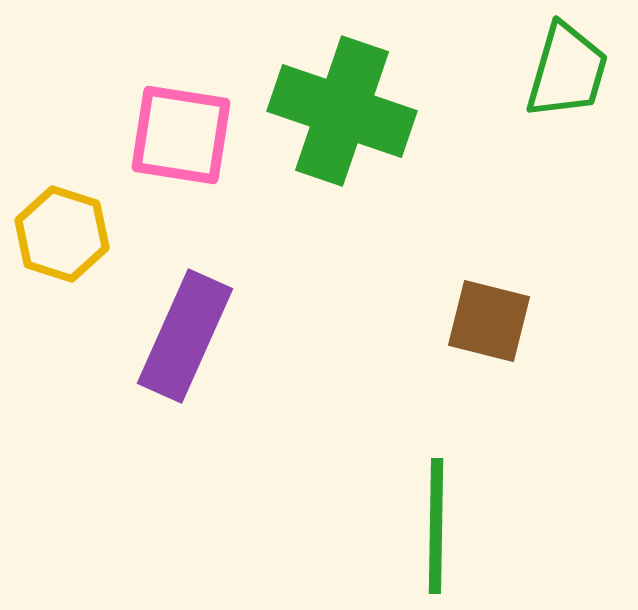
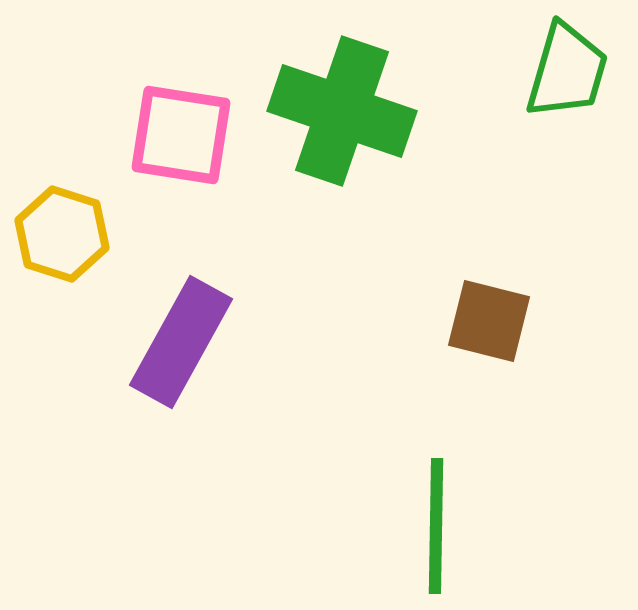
purple rectangle: moved 4 px left, 6 px down; rotated 5 degrees clockwise
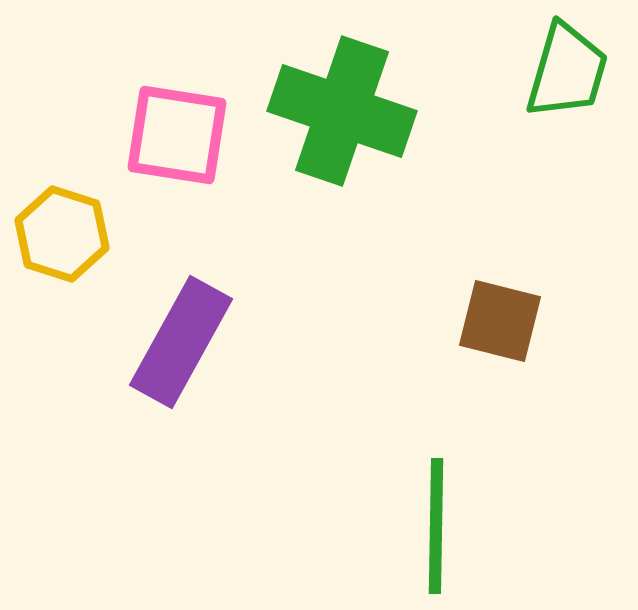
pink square: moved 4 px left
brown square: moved 11 px right
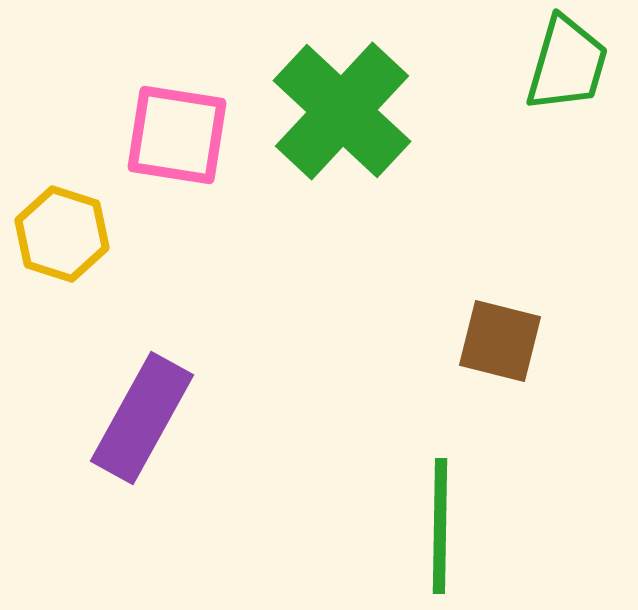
green trapezoid: moved 7 px up
green cross: rotated 24 degrees clockwise
brown square: moved 20 px down
purple rectangle: moved 39 px left, 76 px down
green line: moved 4 px right
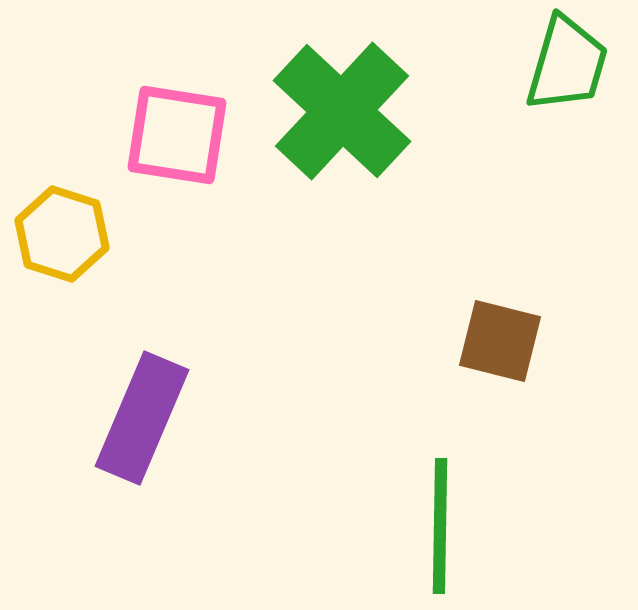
purple rectangle: rotated 6 degrees counterclockwise
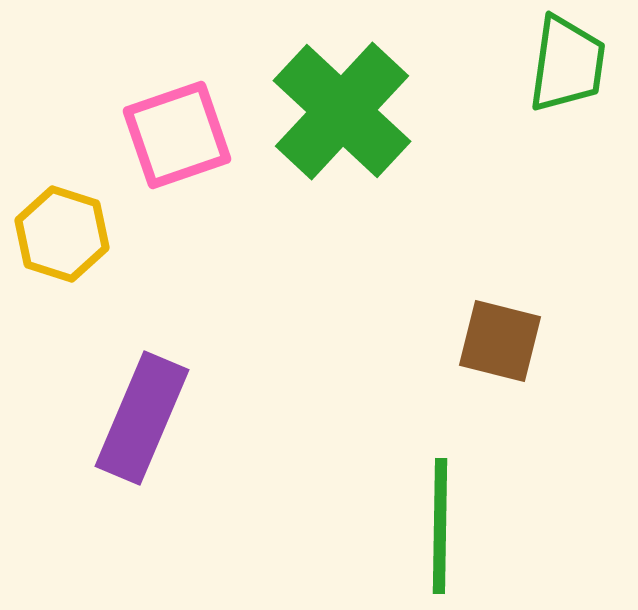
green trapezoid: rotated 8 degrees counterclockwise
pink square: rotated 28 degrees counterclockwise
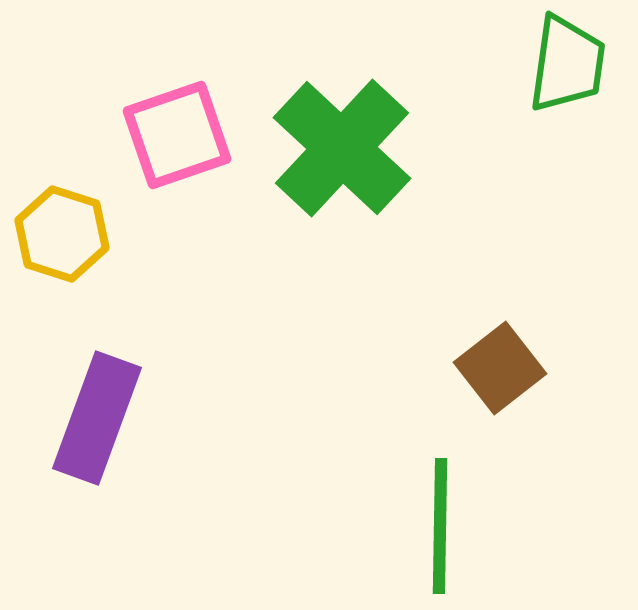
green cross: moved 37 px down
brown square: moved 27 px down; rotated 38 degrees clockwise
purple rectangle: moved 45 px left; rotated 3 degrees counterclockwise
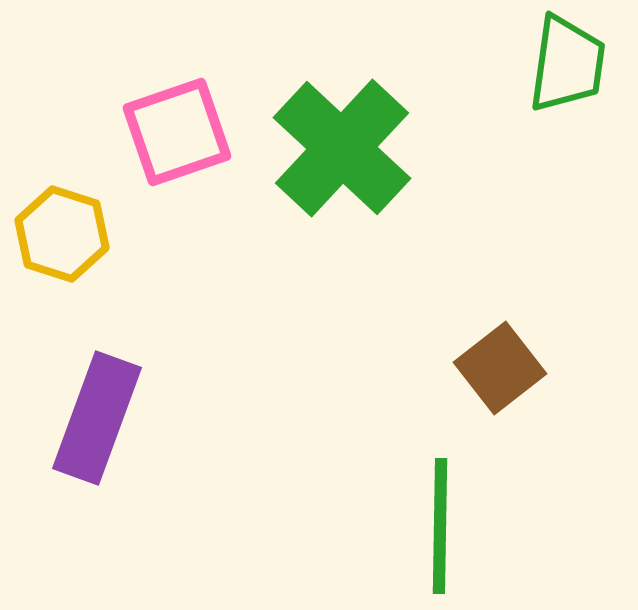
pink square: moved 3 px up
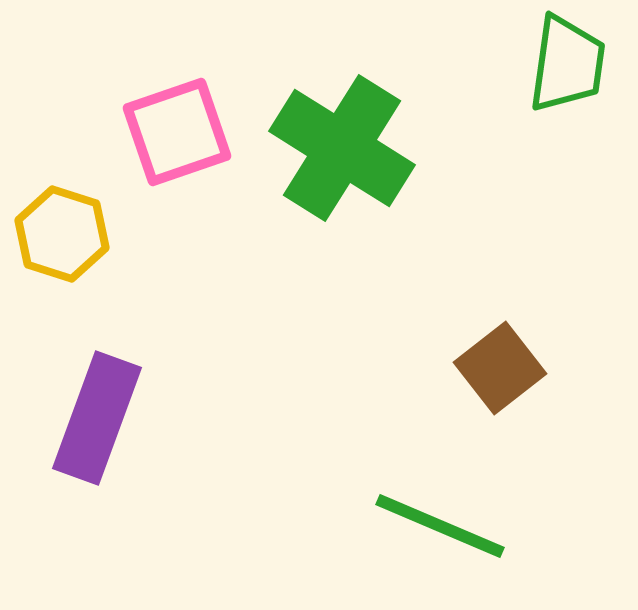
green cross: rotated 11 degrees counterclockwise
green line: rotated 68 degrees counterclockwise
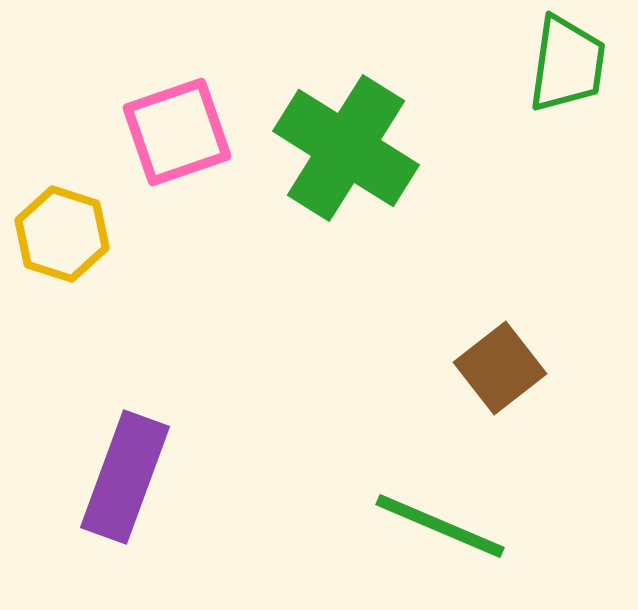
green cross: moved 4 px right
purple rectangle: moved 28 px right, 59 px down
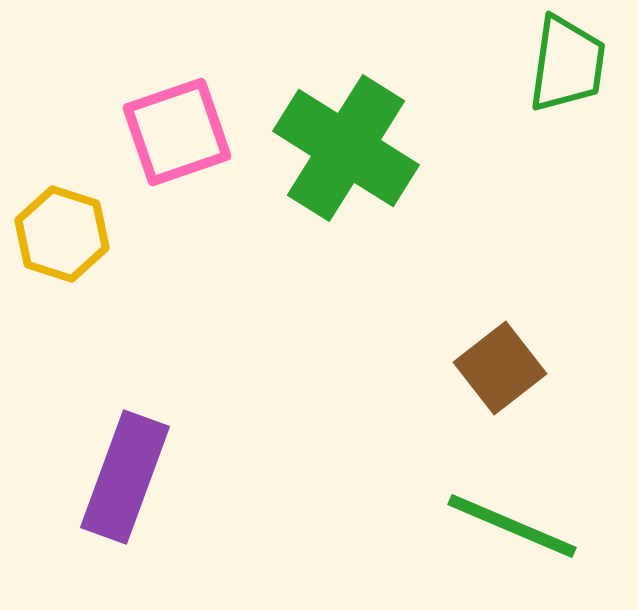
green line: moved 72 px right
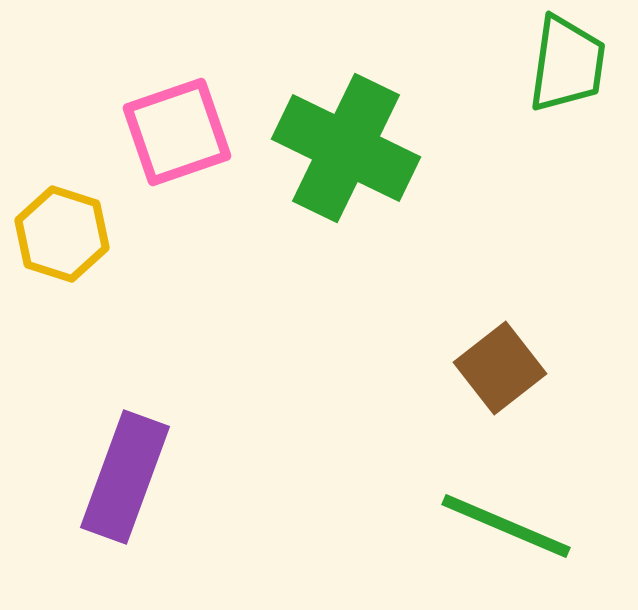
green cross: rotated 6 degrees counterclockwise
green line: moved 6 px left
